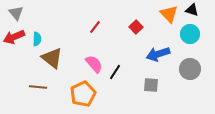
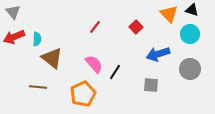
gray triangle: moved 3 px left, 1 px up
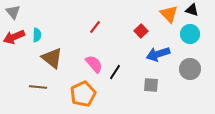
red square: moved 5 px right, 4 px down
cyan semicircle: moved 4 px up
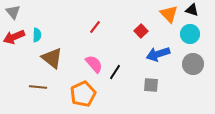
gray circle: moved 3 px right, 5 px up
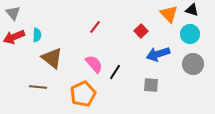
gray triangle: moved 1 px down
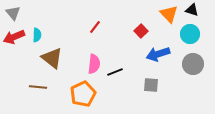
pink semicircle: rotated 48 degrees clockwise
black line: rotated 35 degrees clockwise
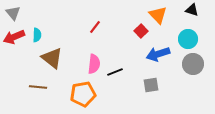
orange triangle: moved 11 px left, 1 px down
cyan circle: moved 2 px left, 5 px down
gray square: rotated 14 degrees counterclockwise
orange pentagon: rotated 15 degrees clockwise
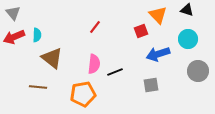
black triangle: moved 5 px left
red square: rotated 24 degrees clockwise
gray circle: moved 5 px right, 7 px down
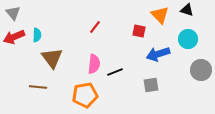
orange triangle: moved 2 px right
red square: moved 2 px left; rotated 32 degrees clockwise
brown triangle: rotated 15 degrees clockwise
gray circle: moved 3 px right, 1 px up
orange pentagon: moved 2 px right, 1 px down
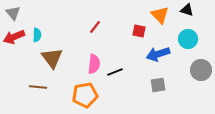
gray square: moved 7 px right
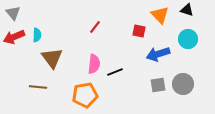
gray circle: moved 18 px left, 14 px down
